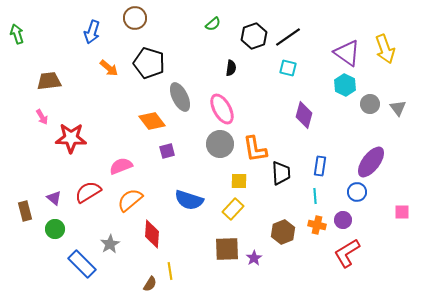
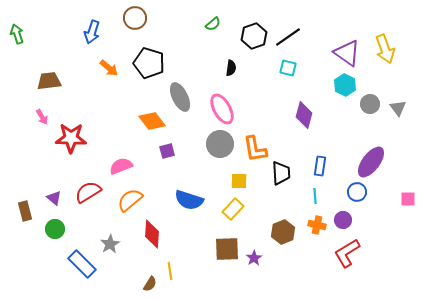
pink square at (402, 212): moved 6 px right, 13 px up
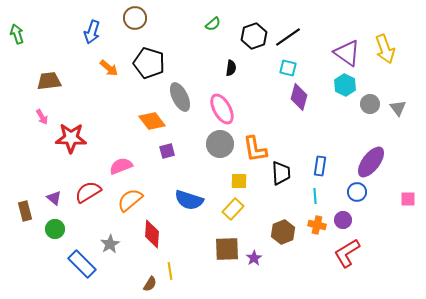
purple diamond at (304, 115): moved 5 px left, 18 px up
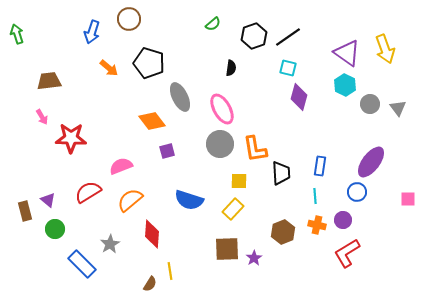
brown circle at (135, 18): moved 6 px left, 1 px down
purple triangle at (54, 198): moved 6 px left, 2 px down
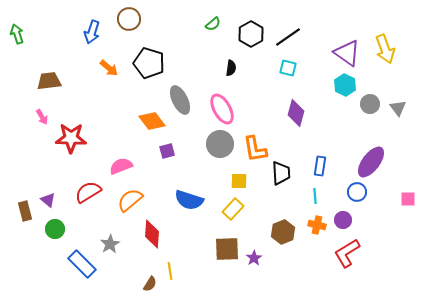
black hexagon at (254, 36): moved 3 px left, 2 px up; rotated 10 degrees counterclockwise
gray ellipse at (180, 97): moved 3 px down
purple diamond at (299, 97): moved 3 px left, 16 px down
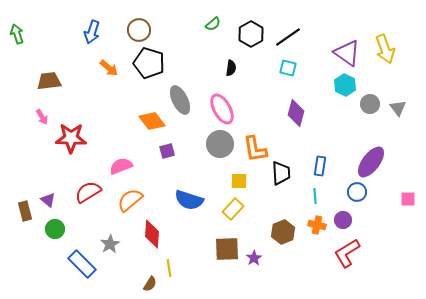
brown circle at (129, 19): moved 10 px right, 11 px down
yellow line at (170, 271): moved 1 px left, 3 px up
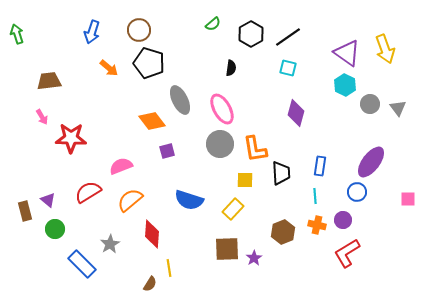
yellow square at (239, 181): moved 6 px right, 1 px up
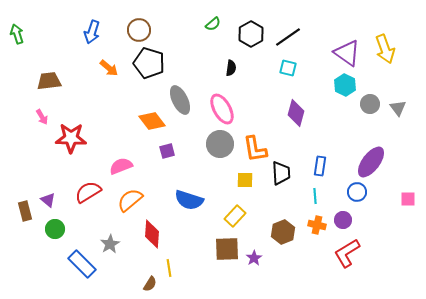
yellow rectangle at (233, 209): moved 2 px right, 7 px down
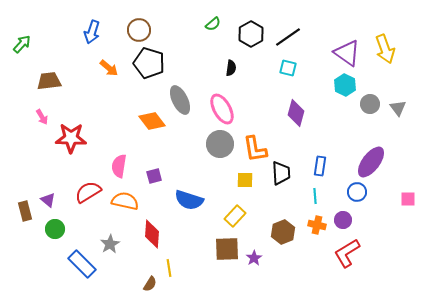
green arrow at (17, 34): moved 5 px right, 10 px down; rotated 60 degrees clockwise
purple square at (167, 151): moved 13 px left, 25 px down
pink semicircle at (121, 166): moved 2 px left; rotated 60 degrees counterclockwise
orange semicircle at (130, 200): moved 5 px left, 1 px down; rotated 52 degrees clockwise
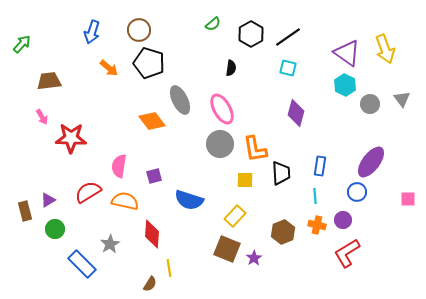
gray triangle at (398, 108): moved 4 px right, 9 px up
purple triangle at (48, 200): rotated 49 degrees clockwise
brown square at (227, 249): rotated 24 degrees clockwise
